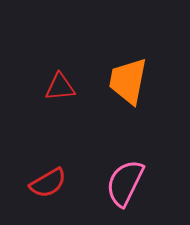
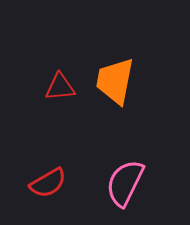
orange trapezoid: moved 13 px left
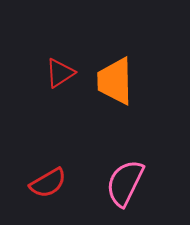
orange trapezoid: rotated 12 degrees counterclockwise
red triangle: moved 14 px up; rotated 28 degrees counterclockwise
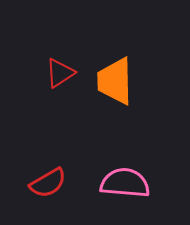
pink semicircle: rotated 69 degrees clockwise
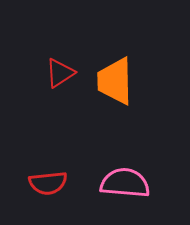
red semicircle: rotated 24 degrees clockwise
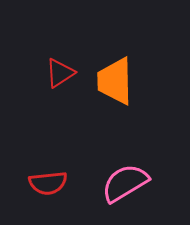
pink semicircle: rotated 36 degrees counterclockwise
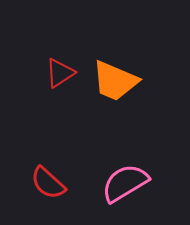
orange trapezoid: rotated 66 degrees counterclockwise
red semicircle: rotated 48 degrees clockwise
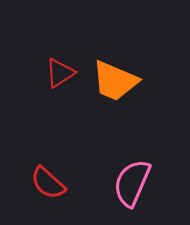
pink semicircle: moved 7 px right; rotated 36 degrees counterclockwise
